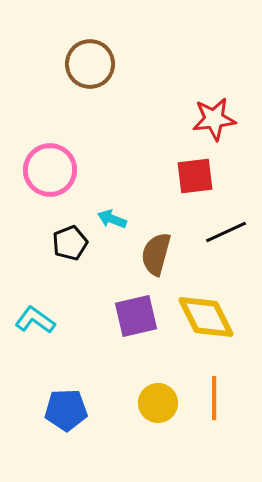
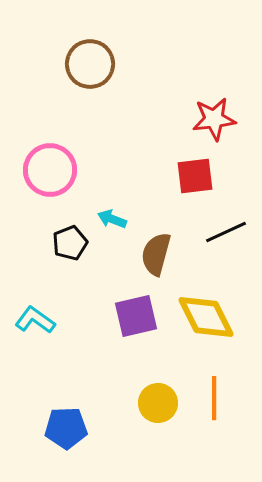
blue pentagon: moved 18 px down
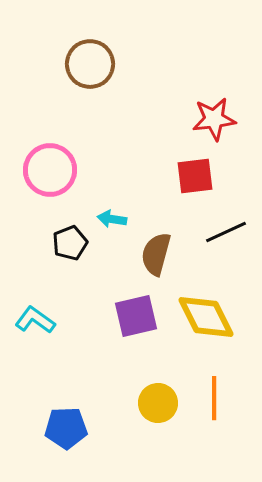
cyan arrow: rotated 12 degrees counterclockwise
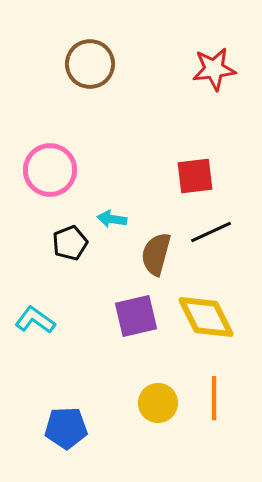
red star: moved 50 px up
black line: moved 15 px left
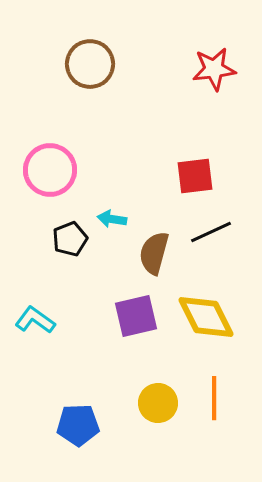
black pentagon: moved 4 px up
brown semicircle: moved 2 px left, 1 px up
blue pentagon: moved 12 px right, 3 px up
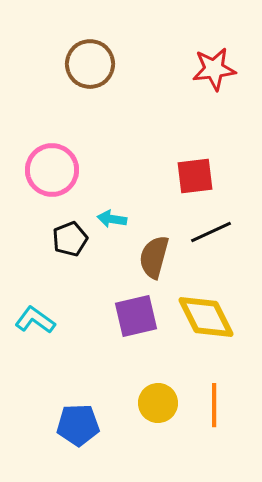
pink circle: moved 2 px right
brown semicircle: moved 4 px down
orange line: moved 7 px down
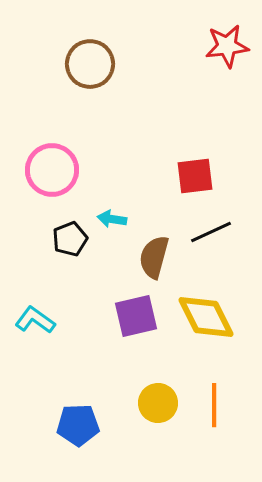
red star: moved 13 px right, 23 px up
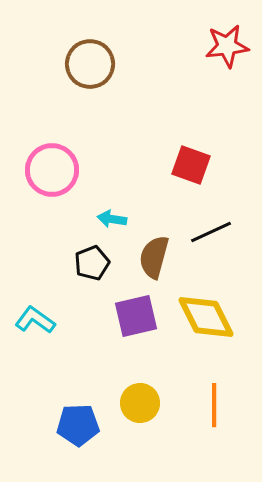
red square: moved 4 px left, 11 px up; rotated 27 degrees clockwise
black pentagon: moved 22 px right, 24 px down
yellow circle: moved 18 px left
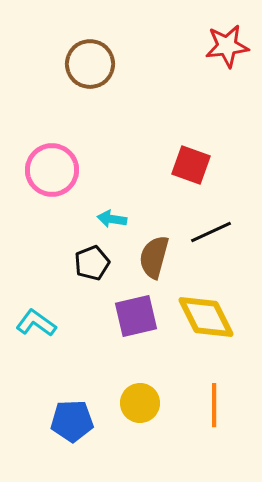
cyan L-shape: moved 1 px right, 3 px down
blue pentagon: moved 6 px left, 4 px up
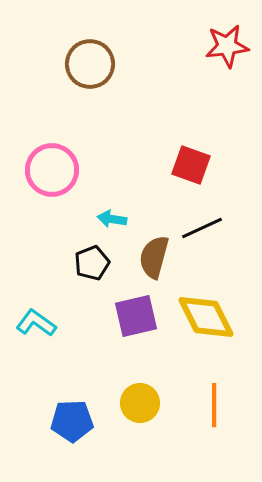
black line: moved 9 px left, 4 px up
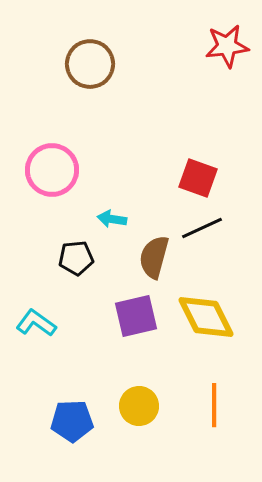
red square: moved 7 px right, 13 px down
black pentagon: moved 16 px left, 5 px up; rotated 16 degrees clockwise
yellow circle: moved 1 px left, 3 px down
